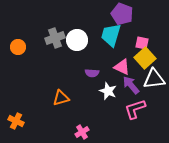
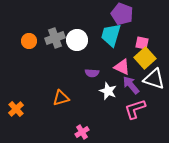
orange circle: moved 11 px right, 6 px up
white triangle: rotated 25 degrees clockwise
orange cross: moved 12 px up; rotated 21 degrees clockwise
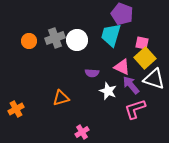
orange cross: rotated 14 degrees clockwise
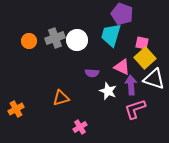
purple arrow: rotated 36 degrees clockwise
pink cross: moved 2 px left, 5 px up
